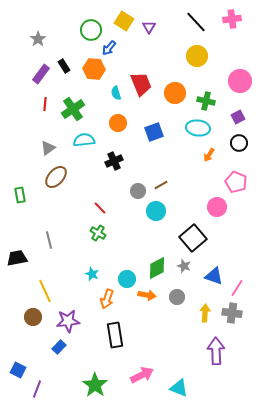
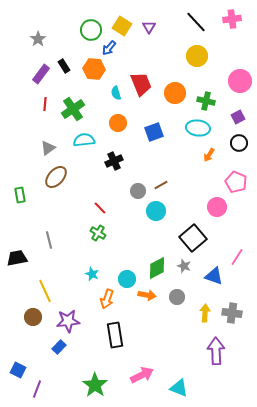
yellow square at (124, 21): moved 2 px left, 5 px down
pink line at (237, 288): moved 31 px up
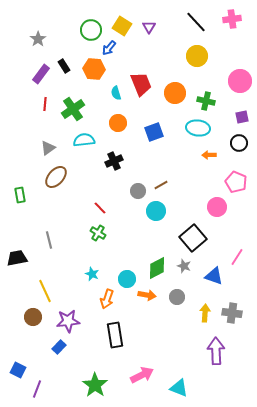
purple square at (238, 117): moved 4 px right; rotated 16 degrees clockwise
orange arrow at (209, 155): rotated 56 degrees clockwise
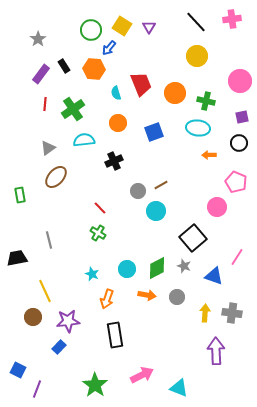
cyan circle at (127, 279): moved 10 px up
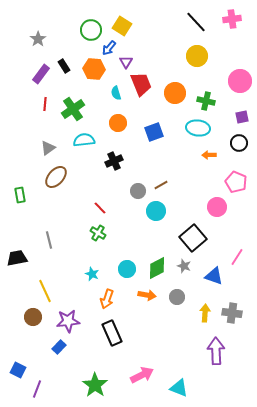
purple triangle at (149, 27): moved 23 px left, 35 px down
black rectangle at (115, 335): moved 3 px left, 2 px up; rotated 15 degrees counterclockwise
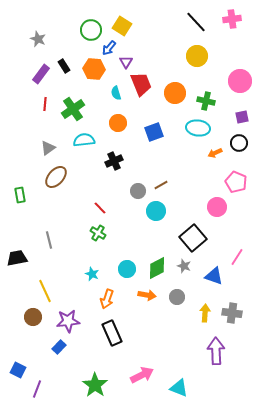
gray star at (38, 39): rotated 14 degrees counterclockwise
orange arrow at (209, 155): moved 6 px right, 2 px up; rotated 24 degrees counterclockwise
